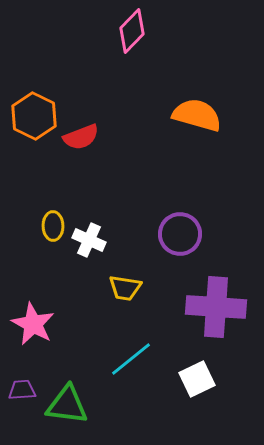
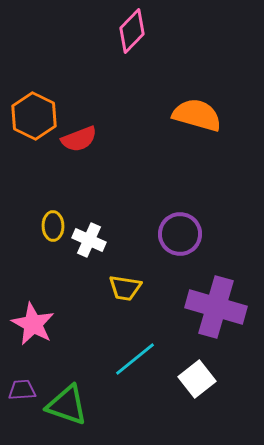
red semicircle: moved 2 px left, 2 px down
purple cross: rotated 12 degrees clockwise
cyan line: moved 4 px right
white square: rotated 12 degrees counterclockwise
green triangle: rotated 12 degrees clockwise
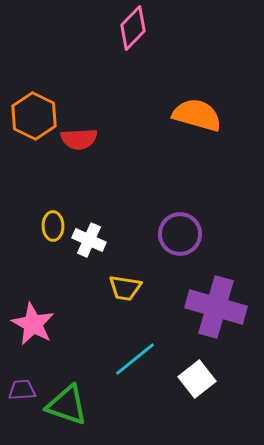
pink diamond: moved 1 px right, 3 px up
red semicircle: rotated 18 degrees clockwise
